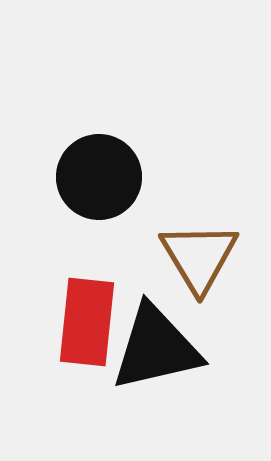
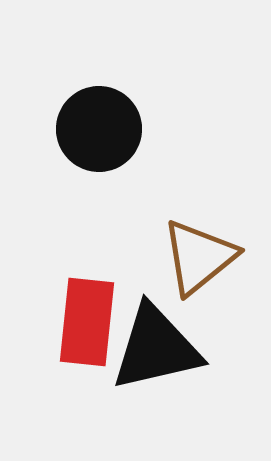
black circle: moved 48 px up
brown triangle: rotated 22 degrees clockwise
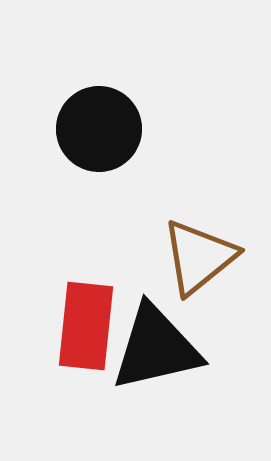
red rectangle: moved 1 px left, 4 px down
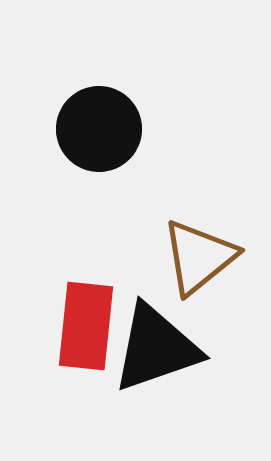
black triangle: rotated 6 degrees counterclockwise
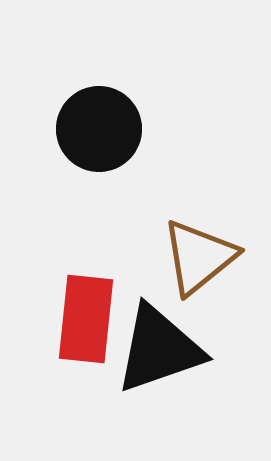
red rectangle: moved 7 px up
black triangle: moved 3 px right, 1 px down
